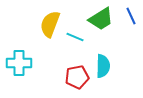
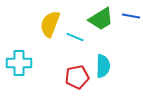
blue line: rotated 54 degrees counterclockwise
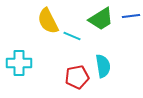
blue line: rotated 18 degrees counterclockwise
yellow semicircle: moved 2 px left, 3 px up; rotated 48 degrees counterclockwise
cyan line: moved 3 px left, 1 px up
cyan semicircle: rotated 10 degrees counterclockwise
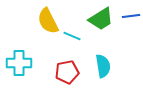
red pentagon: moved 10 px left, 5 px up
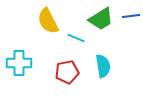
cyan line: moved 4 px right, 2 px down
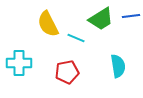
yellow semicircle: moved 3 px down
cyan semicircle: moved 15 px right
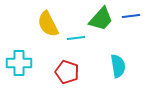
green trapezoid: rotated 16 degrees counterclockwise
cyan line: rotated 30 degrees counterclockwise
red pentagon: rotated 30 degrees clockwise
